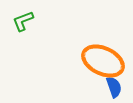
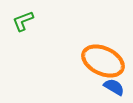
blue semicircle: rotated 40 degrees counterclockwise
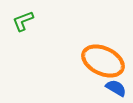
blue semicircle: moved 2 px right, 1 px down
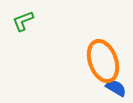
orange ellipse: rotated 45 degrees clockwise
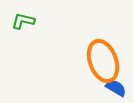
green L-shape: rotated 35 degrees clockwise
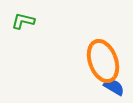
blue semicircle: moved 2 px left, 1 px up
